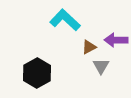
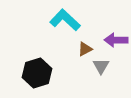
brown triangle: moved 4 px left, 2 px down
black hexagon: rotated 12 degrees clockwise
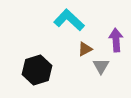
cyan L-shape: moved 4 px right
purple arrow: rotated 85 degrees clockwise
black hexagon: moved 3 px up
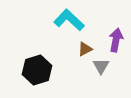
purple arrow: rotated 15 degrees clockwise
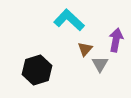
brown triangle: rotated 21 degrees counterclockwise
gray triangle: moved 1 px left, 2 px up
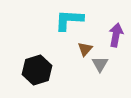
cyan L-shape: rotated 40 degrees counterclockwise
purple arrow: moved 5 px up
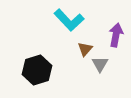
cyan L-shape: rotated 136 degrees counterclockwise
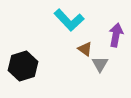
brown triangle: rotated 35 degrees counterclockwise
black hexagon: moved 14 px left, 4 px up
